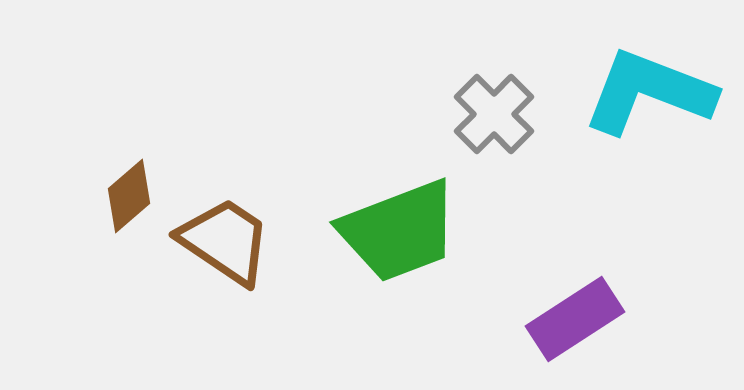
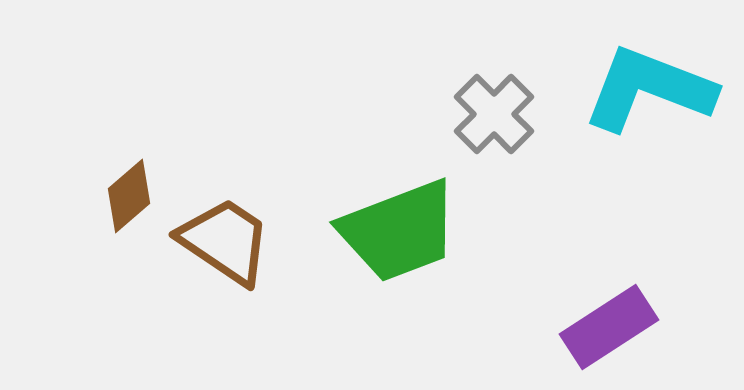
cyan L-shape: moved 3 px up
purple rectangle: moved 34 px right, 8 px down
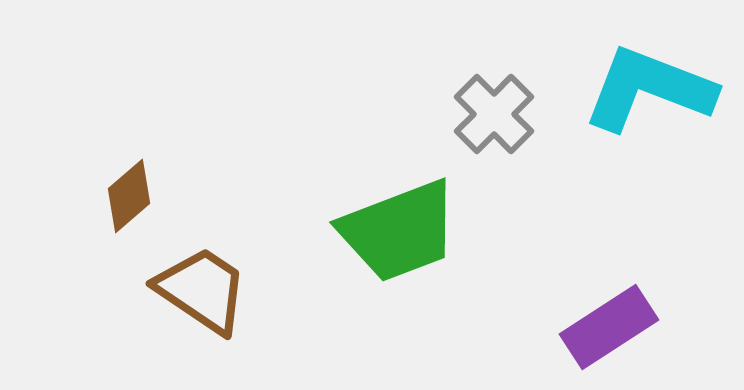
brown trapezoid: moved 23 px left, 49 px down
